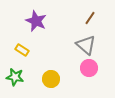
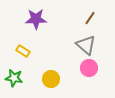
purple star: moved 2 px up; rotated 25 degrees counterclockwise
yellow rectangle: moved 1 px right, 1 px down
green star: moved 1 px left, 1 px down
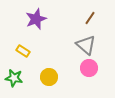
purple star: rotated 20 degrees counterclockwise
yellow circle: moved 2 px left, 2 px up
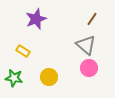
brown line: moved 2 px right, 1 px down
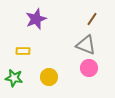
gray triangle: rotated 20 degrees counterclockwise
yellow rectangle: rotated 32 degrees counterclockwise
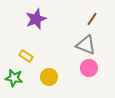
yellow rectangle: moved 3 px right, 5 px down; rotated 32 degrees clockwise
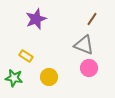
gray triangle: moved 2 px left
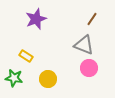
yellow circle: moved 1 px left, 2 px down
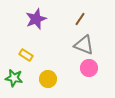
brown line: moved 12 px left
yellow rectangle: moved 1 px up
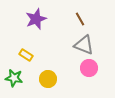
brown line: rotated 64 degrees counterclockwise
